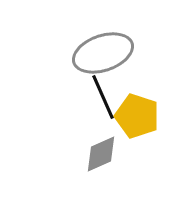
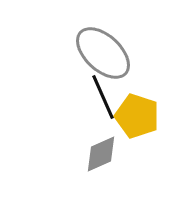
gray ellipse: rotated 62 degrees clockwise
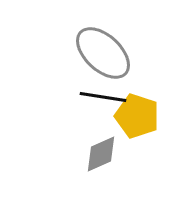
black line: rotated 57 degrees counterclockwise
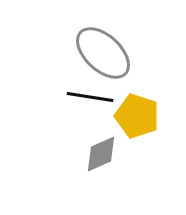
black line: moved 13 px left
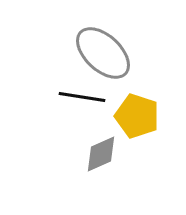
black line: moved 8 px left
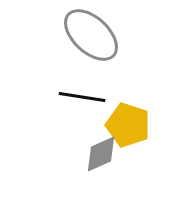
gray ellipse: moved 12 px left, 18 px up
yellow pentagon: moved 9 px left, 9 px down
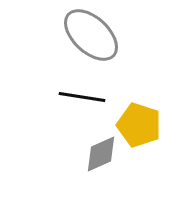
yellow pentagon: moved 11 px right
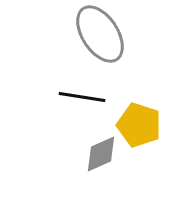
gray ellipse: moved 9 px right, 1 px up; rotated 14 degrees clockwise
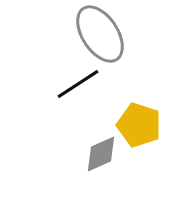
black line: moved 4 px left, 13 px up; rotated 42 degrees counterclockwise
